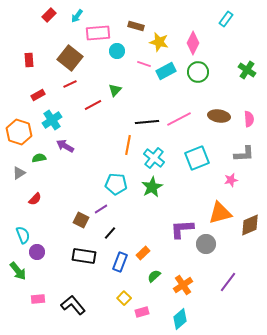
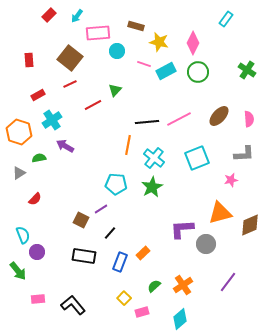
brown ellipse at (219, 116): rotated 55 degrees counterclockwise
green semicircle at (154, 276): moved 10 px down
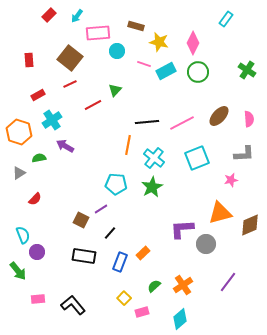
pink line at (179, 119): moved 3 px right, 4 px down
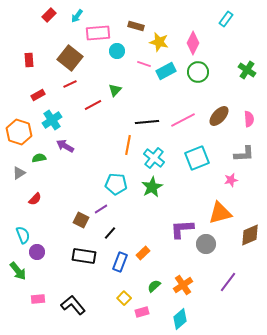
pink line at (182, 123): moved 1 px right, 3 px up
brown diamond at (250, 225): moved 10 px down
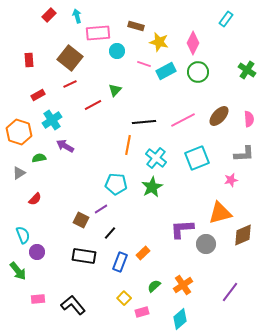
cyan arrow at (77, 16): rotated 128 degrees clockwise
black line at (147, 122): moved 3 px left
cyan cross at (154, 158): moved 2 px right
brown diamond at (250, 235): moved 7 px left
purple line at (228, 282): moved 2 px right, 10 px down
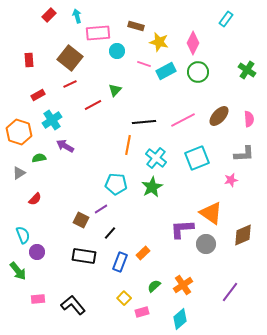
orange triangle at (220, 213): moved 9 px left; rotated 50 degrees clockwise
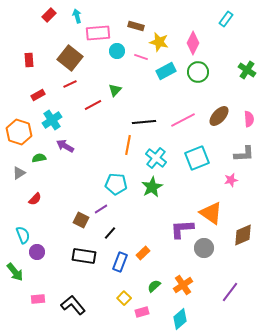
pink line at (144, 64): moved 3 px left, 7 px up
gray circle at (206, 244): moved 2 px left, 4 px down
green arrow at (18, 271): moved 3 px left, 1 px down
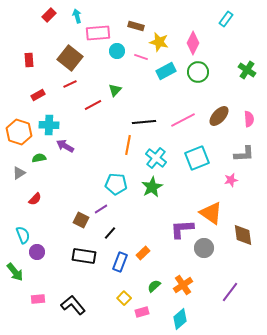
cyan cross at (52, 120): moved 3 px left, 5 px down; rotated 36 degrees clockwise
brown diamond at (243, 235): rotated 75 degrees counterclockwise
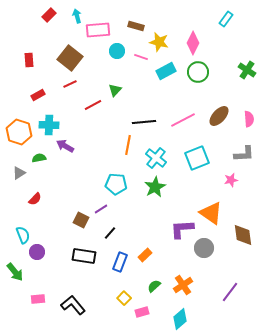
pink rectangle at (98, 33): moved 3 px up
green star at (152, 187): moved 3 px right
orange rectangle at (143, 253): moved 2 px right, 2 px down
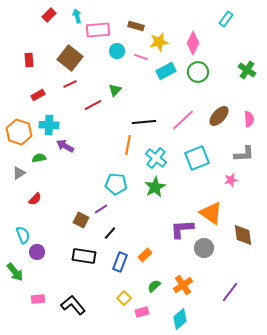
yellow star at (159, 42): rotated 24 degrees counterclockwise
pink line at (183, 120): rotated 15 degrees counterclockwise
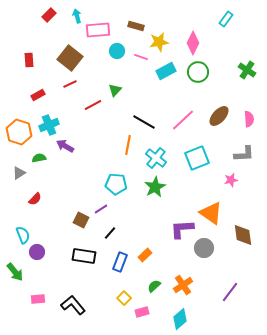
black line at (144, 122): rotated 35 degrees clockwise
cyan cross at (49, 125): rotated 24 degrees counterclockwise
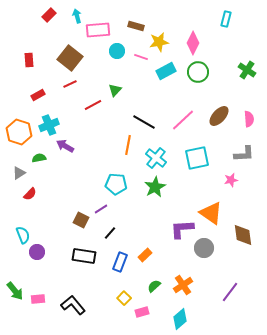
cyan rectangle at (226, 19): rotated 21 degrees counterclockwise
cyan square at (197, 158): rotated 10 degrees clockwise
red semicircle at (35, 199): moved 5 px left, 5 px up
green arrow at (15, 272): moved 19 px down
